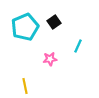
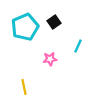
yellow line: moved 1 px left, 1 px down
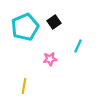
yellow line: moved 1 px up; rotated 21 degrees clockwise
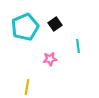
black square: moved 1 px right, 2 px down
cyan line: rotated 32 degrees counterclockwise
yellow line: moved 3 px right, 1 px down
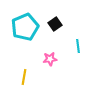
yellow line: moved 3 px left, 10 px up
